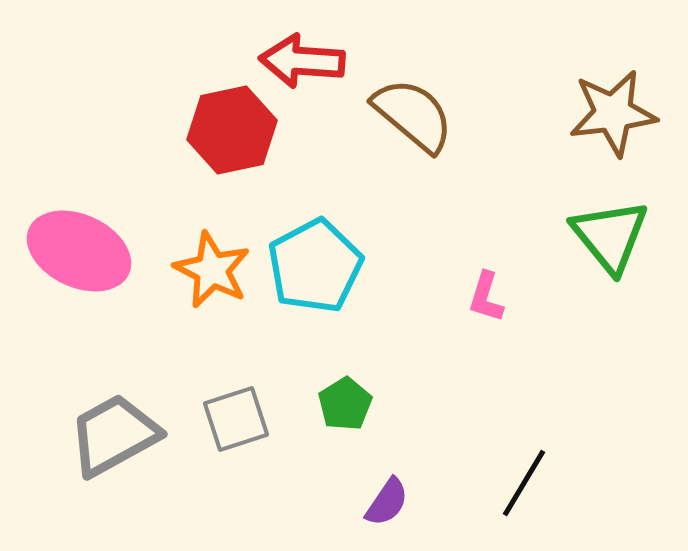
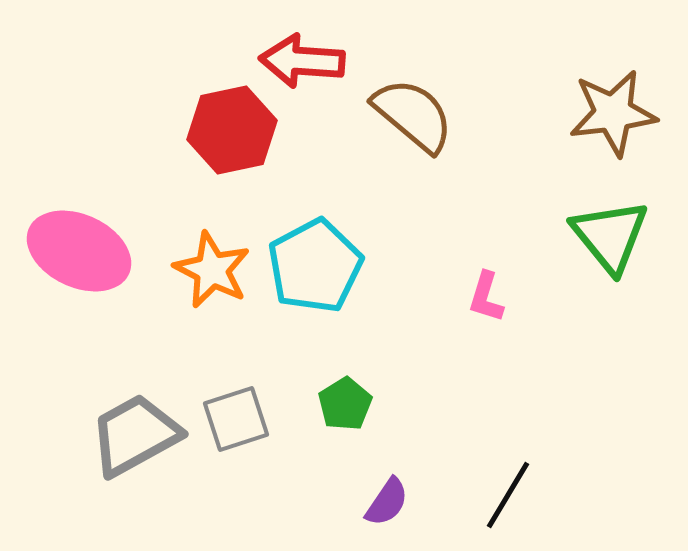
gray trapezoid: moved 21 px right
black line: moved 16 px left, 12 px down
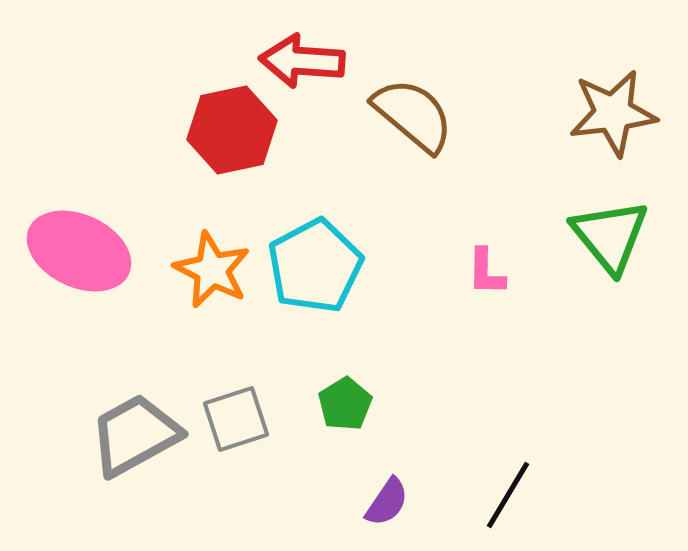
pink L-shape: moved 25 px up; rotated 16 degrees counterclockwise
